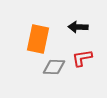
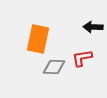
black arrow: moved 15 px right
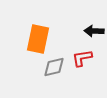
black arrow: moved 1 px right, 4 px down
gray diamond: rotated 15 degrees counterclockwise
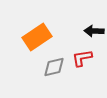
orange rectangle: moved 1 px left, 2 px up; rotated 44 degrees clockwise
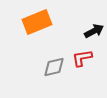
black arrow: rotated 150 degrees clockwise
orange rectangle: moved 15 px up; rotated 12 degrees clockwise
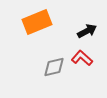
black arrow: moved 7 px left
red L-shape: rotated 50 degrees clockwise
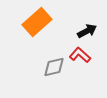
orange rectangle: rotated 20 degrees counterclockwise
red L-shape: moved 2 px left, 3 px up
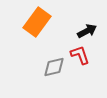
orange rectangle: rotated 12 degrees counterclockwise
red L-shape: rotated 30 degrees clockwise
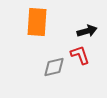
orange rectangle: rotated 32 degrees counterclockwise
black arrow: rotated 12 degrees clockwise
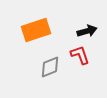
orange rectangle: moved 1 px left, 8 px down; rotated 68 degrees clockwise
gray diamond: moved 4 px left; rotated 10 degrees counterclockwise
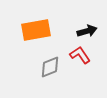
orange rectangle: rotated 8 degrees clockwise
red L-shape: rotated 15 degrees counterclockwise
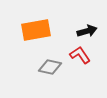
gray diamond: rotated 35 degrees clockwise
